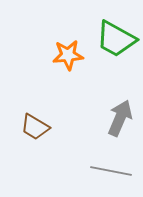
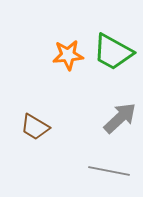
green trapezoid: moved 3 px left, 13 px down
gray arrow: rotated 24 degrees clockwise
gray line: moved 2 px left
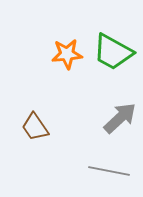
orange star: moved 1 px left, 1 px up
brown trapezoid: rotated 24 degrees clockwise
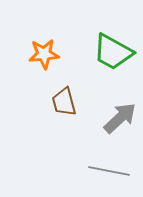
orange star: moved 23 px left
brown trapezoid: moved 29 px right, 25 px up; rotated 20 degrees clockwise
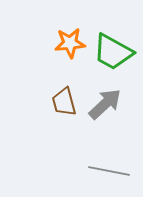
orange star: moved 26 px right, 11 px up
gray arrow: moved 15 px left, 14 px up
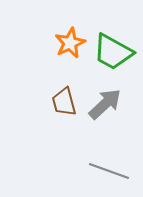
orange star: rotated 20 degrees counterclockwise
gray line: rotated 9 degrees clockwise
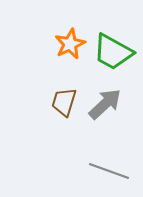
orange star: moved 1 px down
brown trapezoid: rotated 32 degrees clockwise
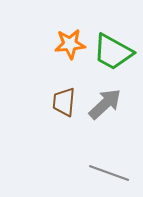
orange star: rotated 20 degrees clockwise
brown trapezoid: rotated 12 degrees counterclockwise
gray line: moved 2 px down
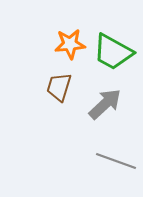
brown trapezoid: moved 5 px left, 15 px up; rotated 12 degrees clockwise
gray line: moved 7 px right, 12 px up
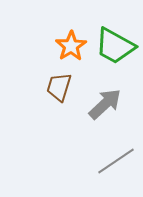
orange star: moved 1 px right, 2 px down; rotated 28 degrees counterclockwise
green trapezoid: moved 2 px right, 6 px up
gray line: rotated 54 degrees counterclockwise
